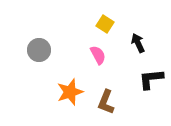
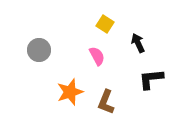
pink semicircle: moved 1 px left, 1 px down
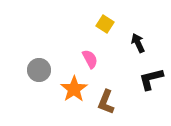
gray circle: moved 20 px down
pink semicircle: moved 7 px left, 3 px down
black L-shape: rotated 8 degrees counterclockwise
orange star: moved 4 px right, 3 px up; rotated 16 degrees counterclockwise
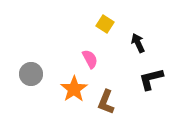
gray circle: moved 8 px left, 4 px down
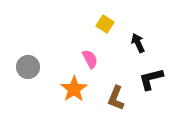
gray circle: moved 3 px left, 7 px up
brown L-shape: moved 10 px right, 4 px up
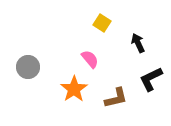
yellow square: moved 3 px left, 1 px up
pink semicircle: rotated 12 degrees counterclockwise
black L-shape: rotated 12 degrees counterclockwise
brown L-shape: rotated 125 degrees counterclockwise
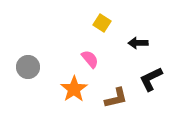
black arrow: rotated 66 degrees counterclockwise
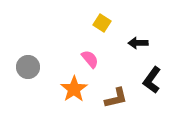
black L-shape: moved 1 px right, 1 px down; rotated 28 degrees counterclockwise
